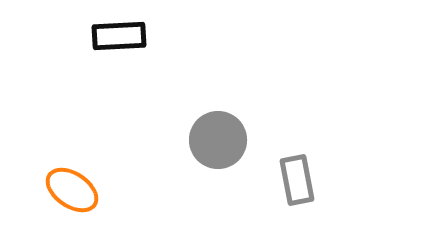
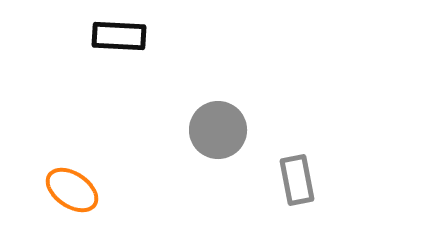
black rectangle: rotated 6 degrees clockwise
gray circle: moved 10 px up
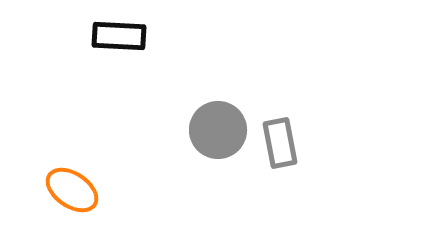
gray rectangle: moved 17 px left, 37 px up
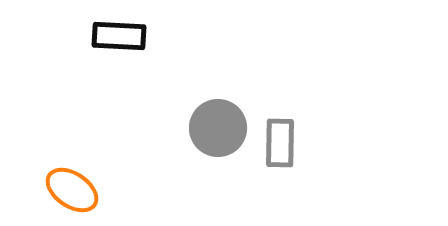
gray circle: moved 2 px up
gray rectangle: rotated 12 degrees clockwise
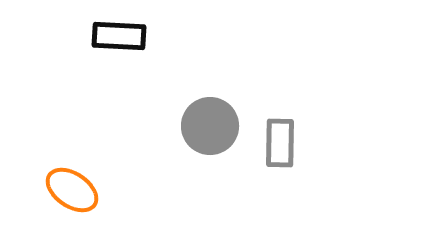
gray circle: moved 8 px left, 2 px up
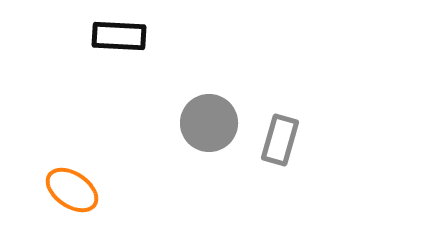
gray circle: moved 1 px left, 3 px up
gray rectangle: moved 3 px up; rotated 15 degrees clockwise
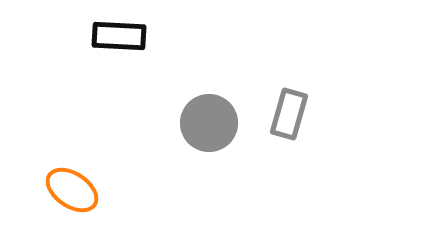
gray rectangle: moved 9 px right, 26 px up
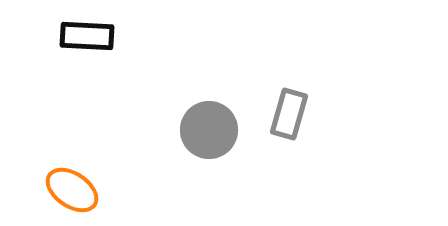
black rectangle: moved 32 px left
gray circle: moved 7 px down
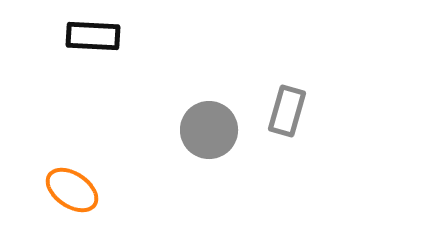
black rectangle: moved 6 px right
gray rectangle: moved 2 px left, 3 px up
